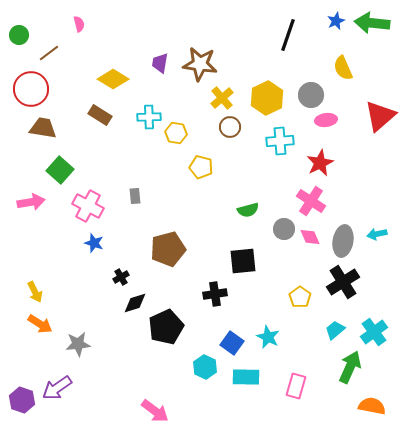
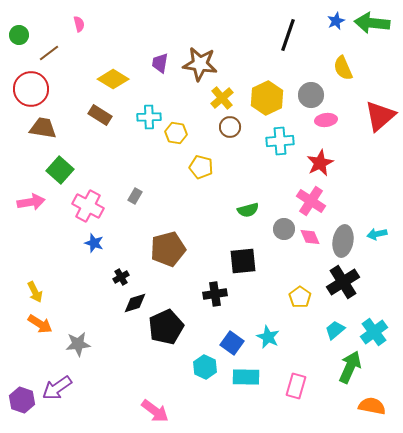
gray rectangle at (135, 196): rotated 35 degrees clockwise
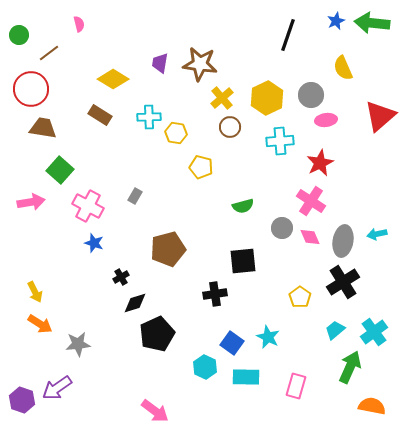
green semicircle at (248, 210): moved 5 px left, 4 px up
gray circle at (284, 229): moved 2 px left, 1 px up
black pentagon at (166, 327): moved 9 px left, 7 px down
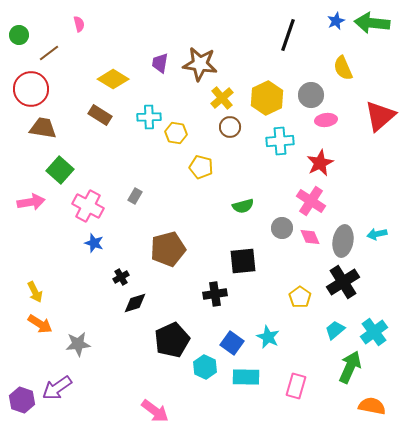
black pentagon at (157, 334): moved 15 px right, 6 px down
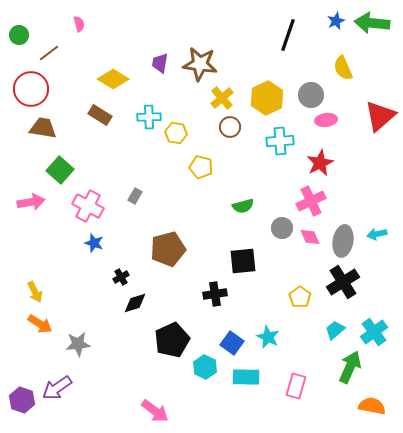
pink cross at (311, 201): rotated 32 degrees clockwise
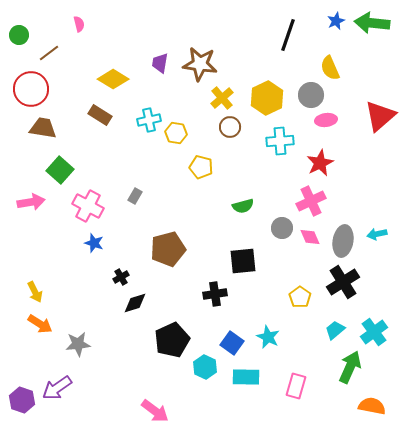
yellow semicircle at (343, 68): moved 13 px left
cyan cross at (149, 117): moved 3 px down; rotated 10 degrees counterclockwise
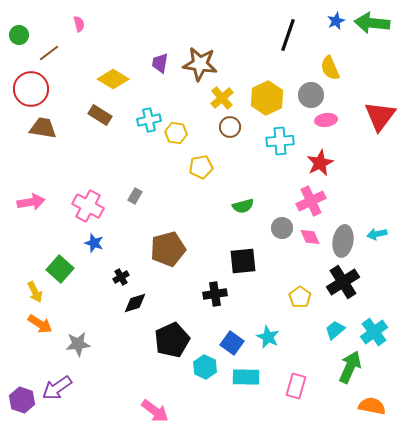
red triangle at (380, 116): rotated 12 degrees counterclockwise
yellow pentagon at (201, 167): rotated 25 degrees counterclockwise
green square at (60, 170): moved 99 px down
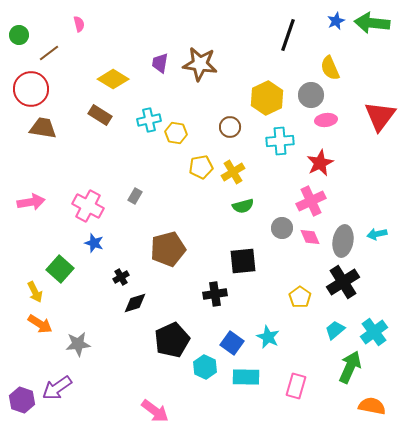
yellow cross at (222, 98): moved 11 px right, 74 px down; rotated 10 degrees clockwise
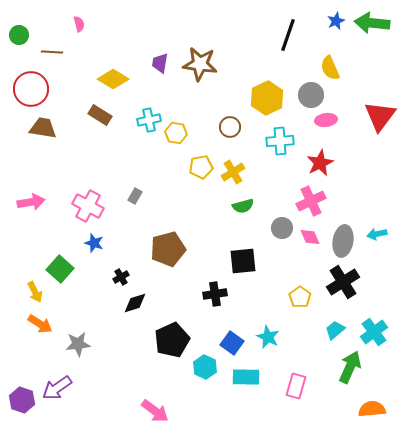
brown line at (49, 53): moved 3 px right, 1 px up; rotated 40 degrees clockwise
orange semicircle at (372, 406): moved 3 px down; rotated 16 degrees counterclockwise
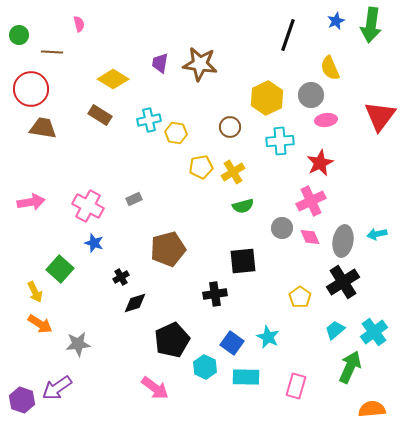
green arrow at (372, 23): moved 1 px left, 2 px down; rotated 88 degrees counterclockwise
gray rectangle at (135, 196): moved 1 px left, 3 px down; rotated 35 degrees clockwise
pink arrow at (155, 411): moved 23 px up
